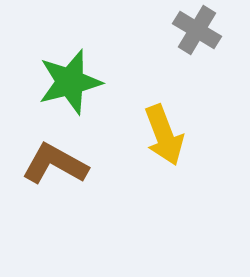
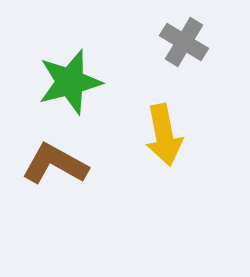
gray cross: moved 13 px left, 12 px down
yellow arrow: rotated 10 degrees clockwise
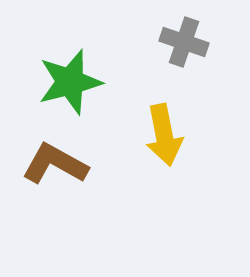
gray cross: rotated 12 degrees counterclockwise
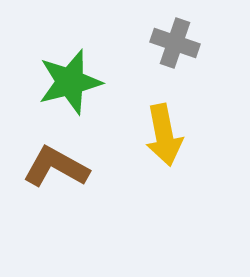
gray cross: moved 9 px left, 1 px down
brown L-shape: moved 1 px right, 3 px down
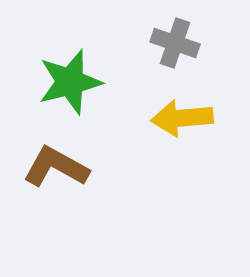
yellow arrow: moved 18 px right, 17 px up; rotated 96 degrees clockwise
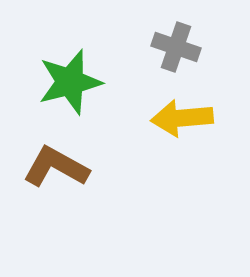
gray cross: moved 1 px right, 4 px down
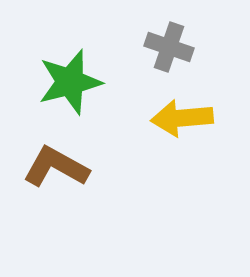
gray cross: moved 7 px left
